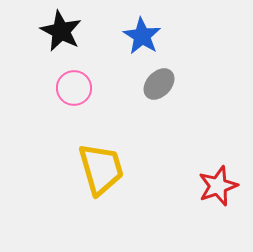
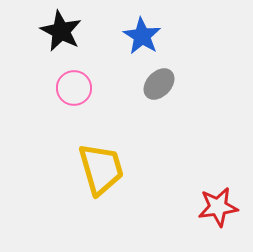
red star: moved 21 px down; rotated 12 degrees clockwise
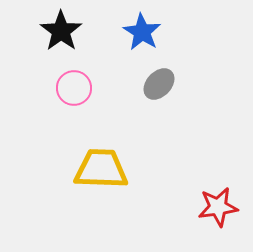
black star: rotated 9 degrees clockwise
blue star: moved 4 px up
yellow trapezoid: rotated 72 degrees counterclockwise
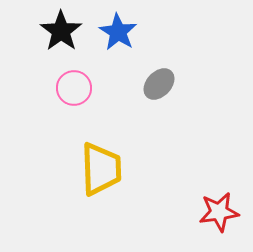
blue star: moved 24 px left
yellow trapezoid: rotated 86 degrees clockwise
red star: moved 1 px right, 5 px down
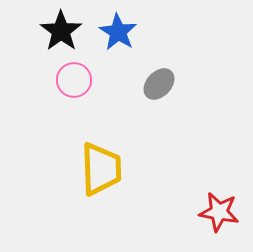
pink circle: moved 8 px up
red star: rotated 18 degrees clockwise
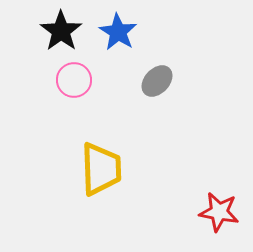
gray ellipse: moved 2 px left, 3 px up
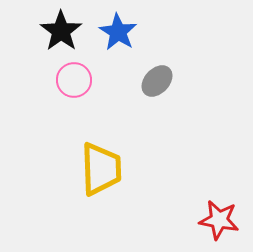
red star: moved 8 px down
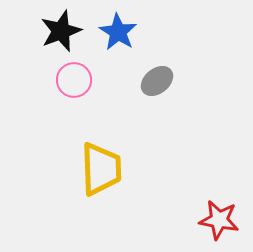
black star: rotated 15 degrees clockwise
gray ellipse: rotated 8 degrees clockwise
